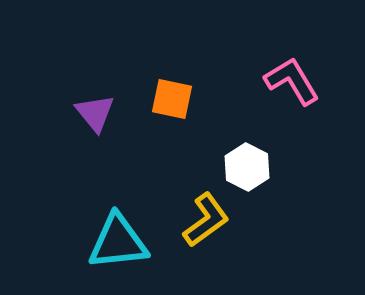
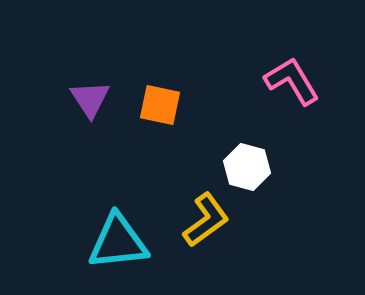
orange square: moved 12 px left, 6 px down
purple triangle: moved 5 px left, 14 px up; rotated 6 degrees clockwise
white hexagon: rotated 12 degrees counterclockwise
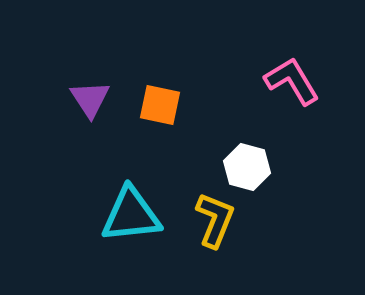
yellow L-shape: moved 9 px right; rotated 32 degrees counterclockwise
cyan triangle: moved 13 px right, 27 px up
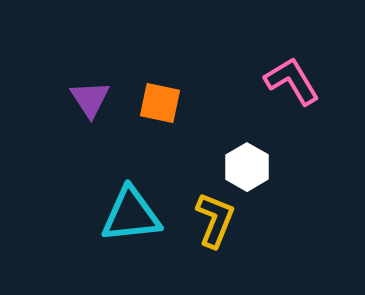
orange square: moved 2 px up
white hexagon: rotated 15 degrees clockwise
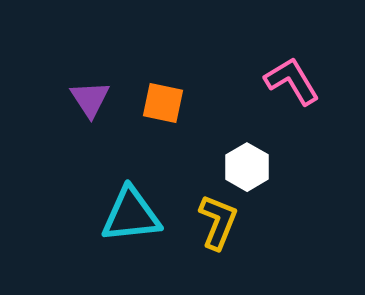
orange square: moved 3 px right
yellow L-shape: moved 3 px right, 2 px down
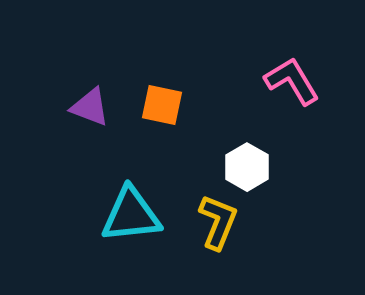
purple triangle: moved 8 px down; rotated 36 degrees counterclockwise
orange square: moved 1 px left, 2 px down
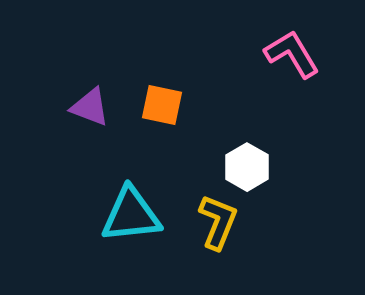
pink L-shape: moved 27 px up
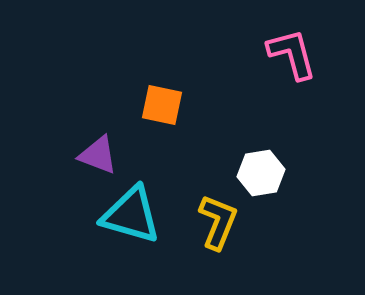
pink L-shape: rotated 16 degrees clockwise
purple triangle: moved 8 px right, 48 px down
white hexagon: moved 14 px right, 6 px down; rotated 21 degrees clockwise
cyan triangle: rotated 22 degrees clockwise
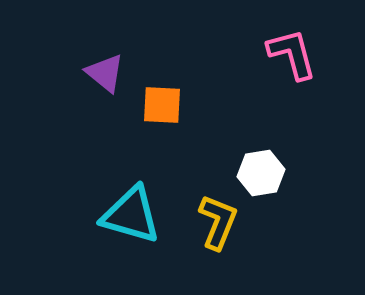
orange square: rotated 9 degrees counterclockwise
purple triangle: moved 7 px right, 82 px up; rotated 18 degrees clockwise
